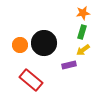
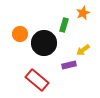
orange star: rotated 16 degrees counterclockwise
green rectangle: moved 18 px left, 7 px up
orange circle: moved 11 px up
red rectangle: moved 6 px right
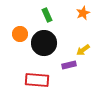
green rectangle: moved 17 px left, 10 px up; rotated 40 degrees counterclockwise
red rectangle: rotated 35 degrees counterclockwise
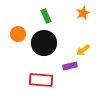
green rectangle: moved 1 px left, 1 px down
orange circle: moved 2 px left
purple rectangle: moved 1 px right, 1 px down
red rectangle: moved 4 px right
